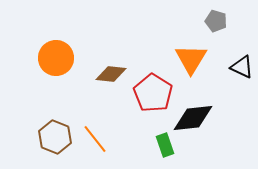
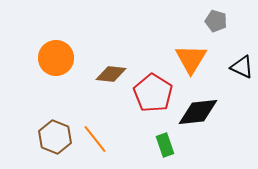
black diamond: moved 5 px right, 6 px up
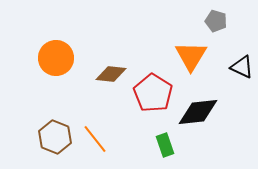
orange triangle: moved 3 px up
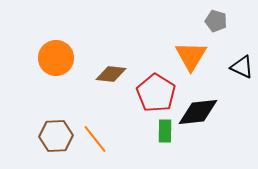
red pentagon: moved 3 px right
brown hexagon: moved 1 px right, 1 px up; rotated 24 degrees counterclockwise
green rectangle: moved 14 px up; rotated 20 degrees clockwise
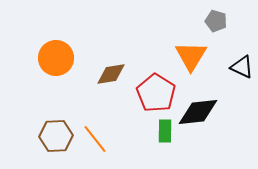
brown diamond: rotated 16 degrees counterclockwise
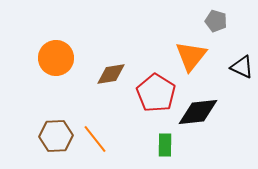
orange triangle: rotated 8 degrees clockwise
green rectangle: moved 14 px down
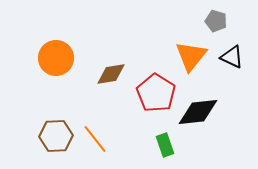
black triangle: moved 10 px left, 10 px up
green rectangle: rotated 20 degrees counterclockwise
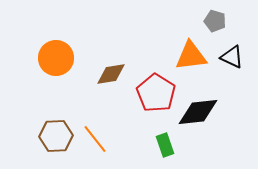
gray pentagon: moved 1 px left
orange triangle: rotated 44 degrees clockwise
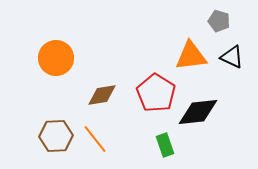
gray pentagon: moved 4 px right
brown diamond: moved 9 px left, 21 px down
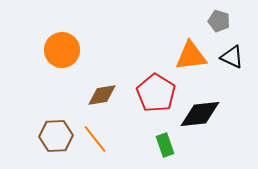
orange circle: moved 6 px right, 8 px up
black diamond: moved 2 px right, 2 px down
